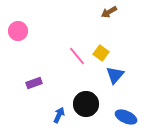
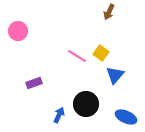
brown arrow: rotated 35 degrees counterclockwise
pink line: rotated 18 degrees counterclockwise
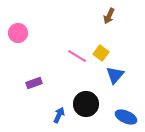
brown arrow: moved 4 px down
pink circle: moved 2 px down
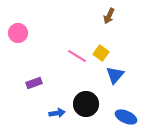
blue arrow: moved 2 px left, 2 px up; rotated 56 degrees clockwise
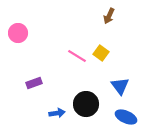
blue triangle: moved 5 px right, 11 px down; rotated 18 degrees counterclockwise
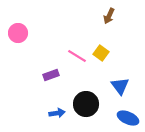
purple rectangle: moved 17 px right, 8 px up
blue ellipse: moved 2 px right, 1 px down
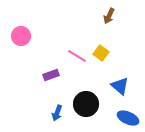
pink circle: moved 3 px right, 3 px down
blue triangle: rotated 12 degrees counterclockwise
blue arrow: rotated 119 degrees clockwise
